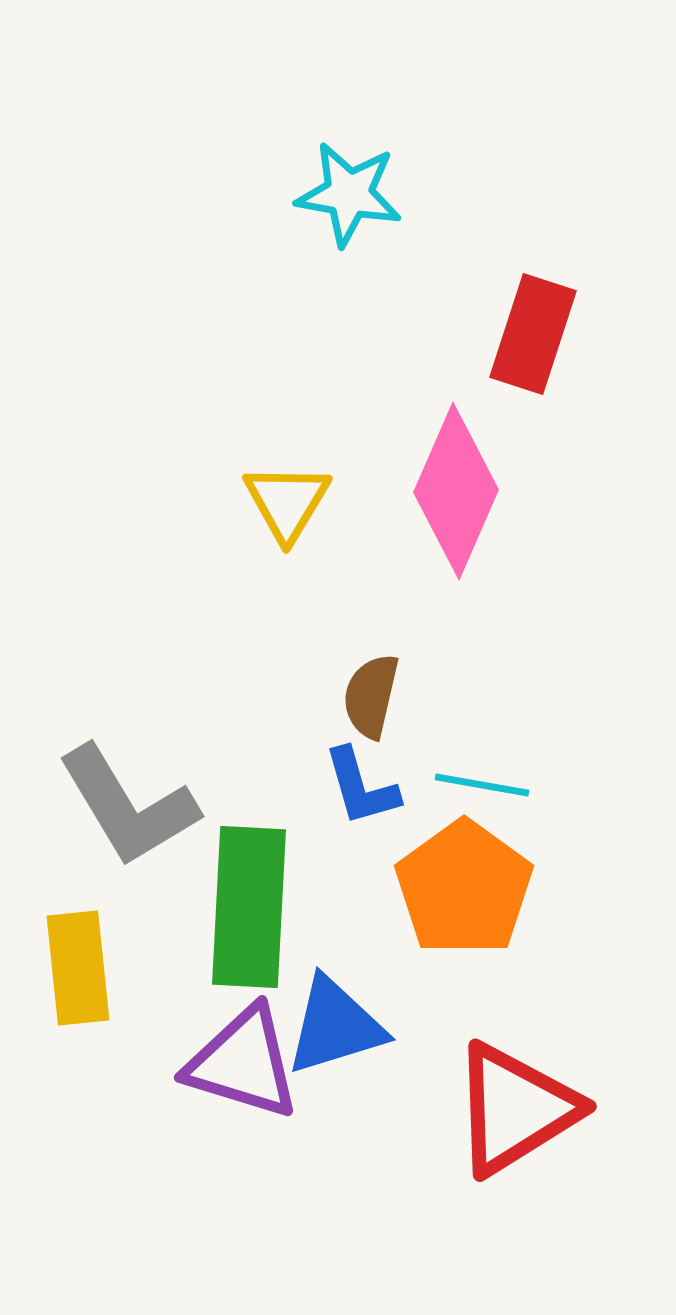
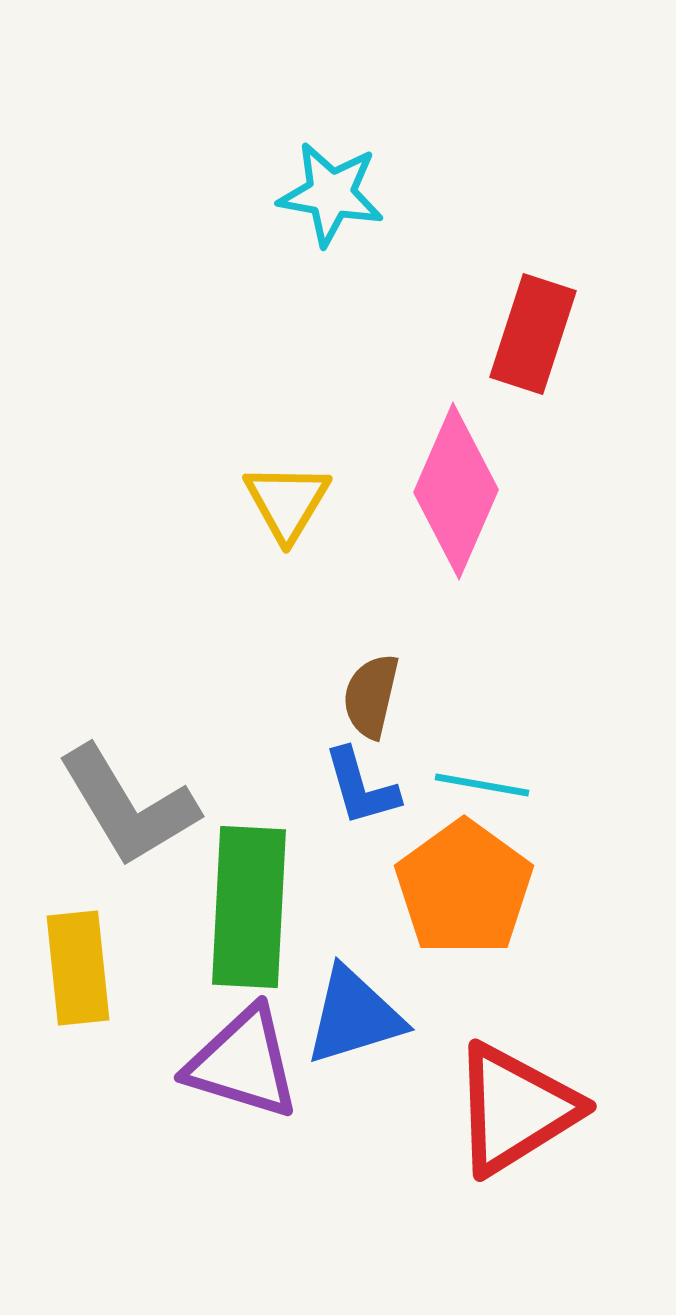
cyan star: moved 18 px left
blue triangle: moved 19 px right, 10 px up
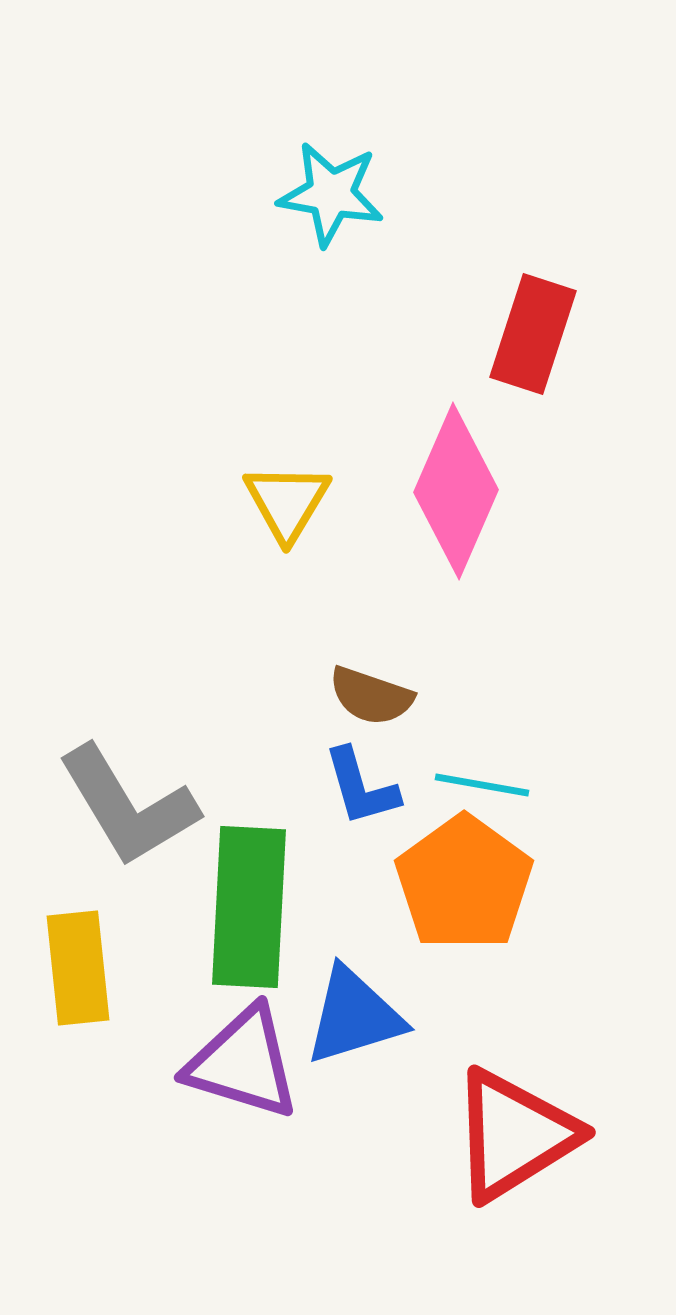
brown semicircle: rotated 84 degrees counterclockwise
orange pentagon: moved 5 px up
red triangle: moved 1 px left, 26 px down
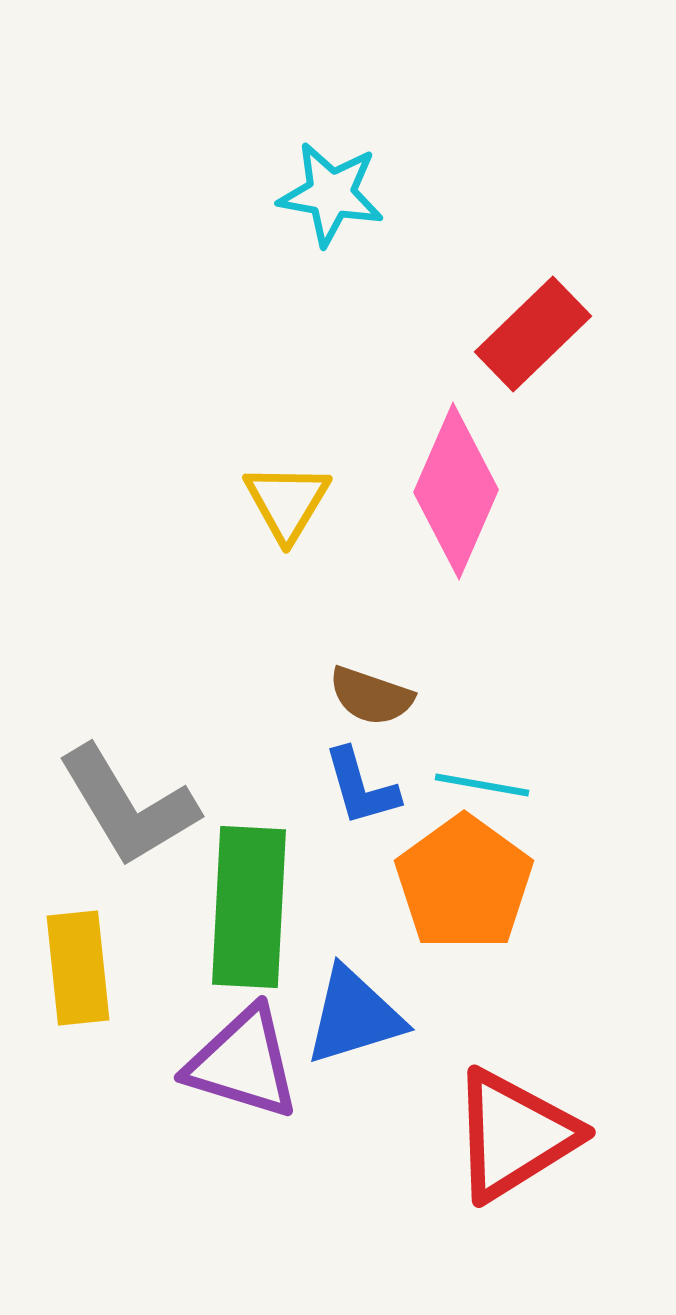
red rectangle: rotated 28 degrees clockwise
